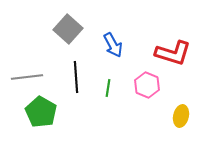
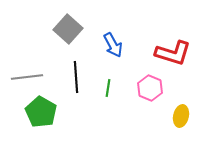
pink hexagon: moved 3 px right, 3 px down
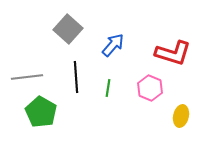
blue arrow: rotated 110 degrees counterclockwise
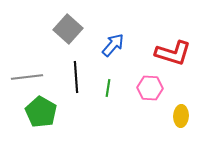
pink hexagon: rotated 20 degrees counterclockwise
yellow ellipse: rotated 10 degrees counterclockwise
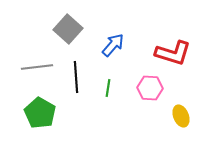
gray line: moved 10 px right, 10 px up
green pentagon: moved 1 px left, 1 px down
yellow ellipse: rotated 25 degrees counterclockwise
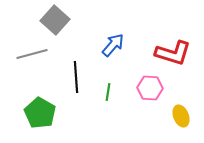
gray square: moved 13 px left, 9 px up
gray line: moved 5 px left, 13 px up; rotated 8 degrees counterclockwise
green line: moved 4 px down
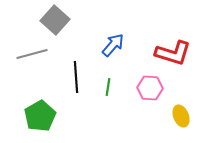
green line: moved 5 px up
green pentagon: moved 3 px down; rotated 12 degrees clockwise
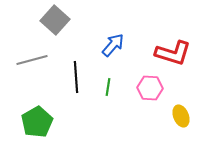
gray line: moved 6 px down
green pentagon: moved 3 px left, 6 px down
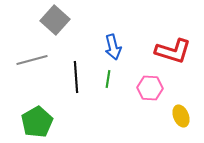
blue arrow: moved 2 px down; rotated 125 degrees clockwise
red L-shape: moved 2 px up
green line: moved 8 px up
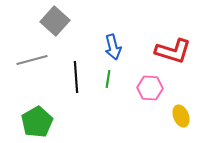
gray square: moved 1 px down
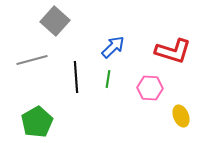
blue arrow: rotated 120 degrees counterclockwise
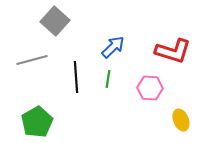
yellow ellipse: moved 4 px down
